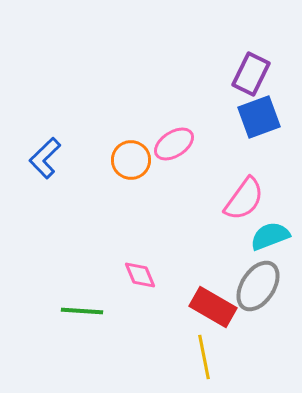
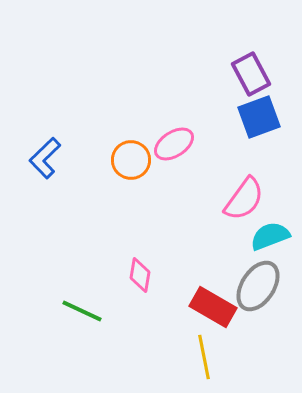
purple rectangle: rotated 54 degrees counterclockwise
pink diamond: rotated 32 degrees clockwise
green line: rotated 21 degrees clockwise
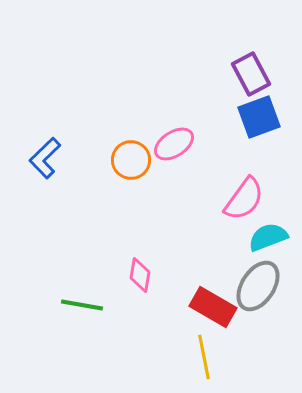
cyan semicircle: moved 2 px left, 1 px down
green line: moved 6 px up; rotated 15 degrees counterclockwise
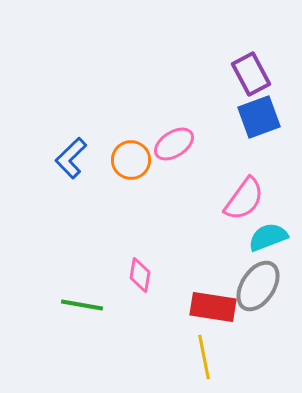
blue L-shape: moved 26 px right
red rectangle: rotated 21 degrees counterclockwise
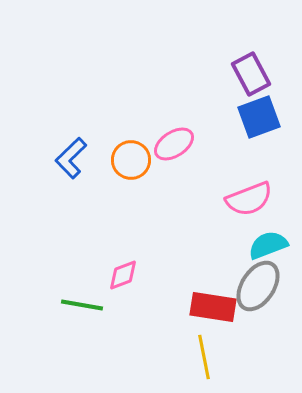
pink semicircle: moved 5 px right; rotated 33 degrees clockwise
cyan semicircle: moved 8 px down
pink diamond: moved 17 px left; rotated 60 degrees clockwise
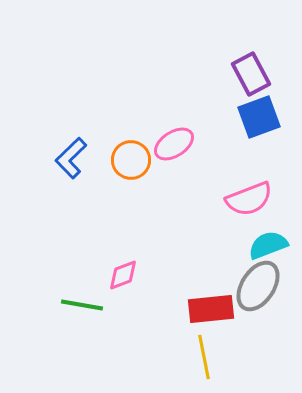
red rectangle: moved 2 px left, 2 px down; rotated 15 degrees counterclockwise
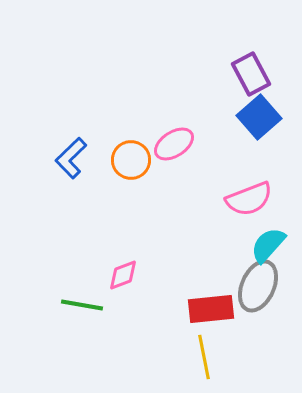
blue square: rotated 21 degrees counterclockwise
cyan semicircle: rotated 27 degrees counterclockwise
gray ellipse: rotated 9 degrees counterclockwise
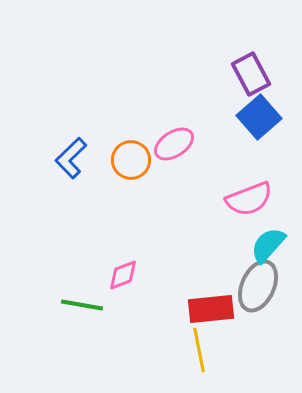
yellow line: moved 5 px left, 7 px up
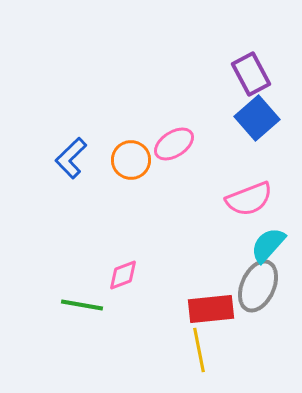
blue square: moved 2 px left, 1 px down
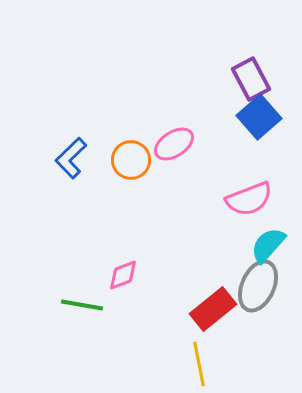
purple rectangle: moved 5 px down
blue square: moved 2 px right, 1 px up
red rectangle: moved 2 px right; rotated 33 degrees counterclockwise
yellow line: moved 14 px down
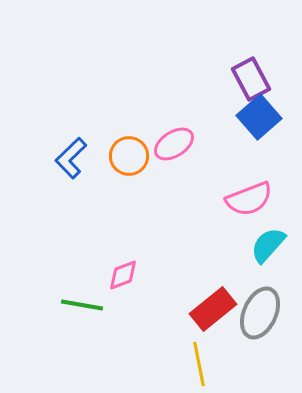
orange circle: moved 2 px left, 4 px up
gray ellipse: moved 2 px right, 27 px down
